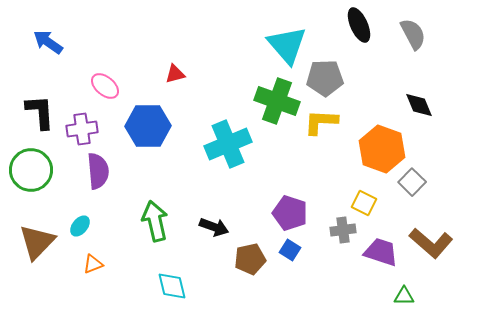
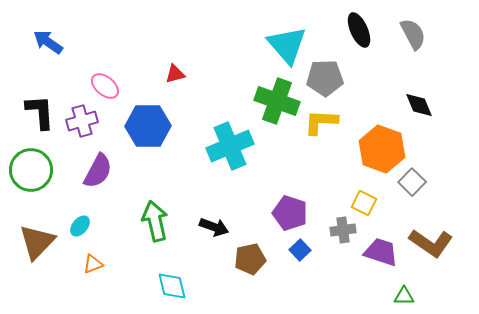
black ellipse: moved 5 px down
purple cross: moved 8 px up; rotated 8 degrees counterclockwise
cyan cross: moved 2 px right, 2 px down
purple semicircle: rotated 33 degrees clockwise
brown L-shape: rotated 6 degrees counterclockwise
blue square: moved 10 px right; rotated 15 degrees clockwise
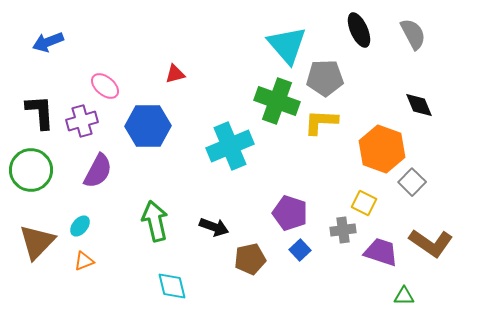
blue arrow: rotated 56 degrees counterclockwise
orange triangle: moved 9 px left, 3 px up
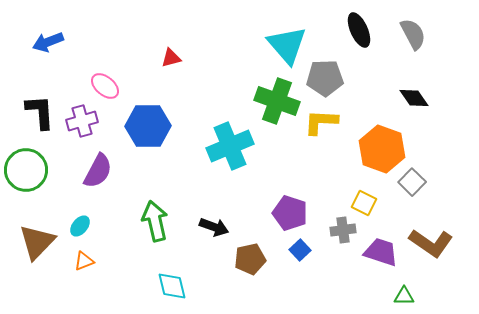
red triangle: moved 4 px left, 16 px up
black diamond: moved 5 px left, 7 px up; rotated 12 degrees counterclockwise
green circle: moved 5 px left
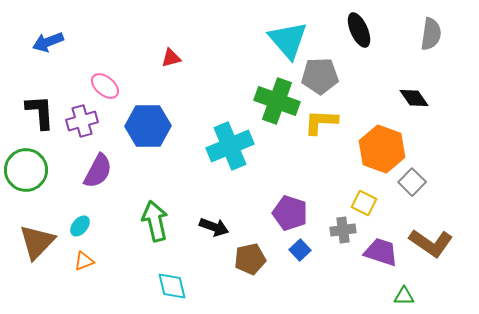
gray semicircle: moved 18 px right; rotated 36 degrees clockwise
cyan triangle: moved 1 px right, 5 px up
gray pentagon: moved 5 px left, 2 px up
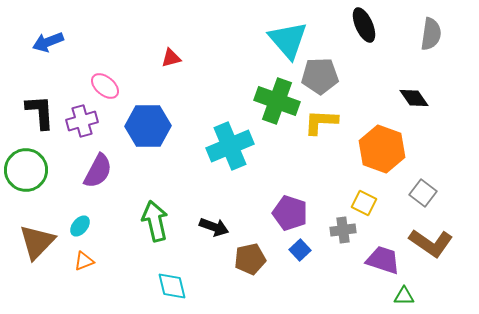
black ellipse: moved 5 px right, 5 px up
gray square: moved 11 px right, 11 px down; rotated 8 degrees counterclockwise
purple trapezoid: moved 2 px right, 8 px down
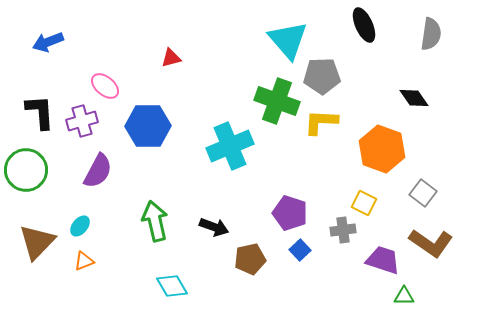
gray pentagon: moved 2 px right
cyan diamond: rotated 16 degrees counterclockwise
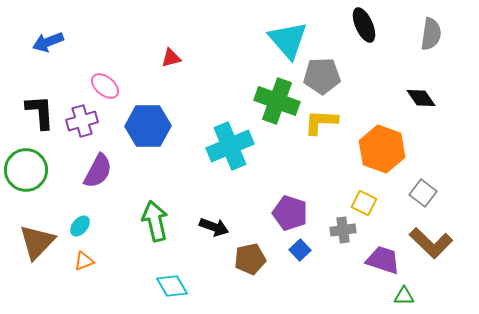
black diamond: moved 7 px right
brown L-shape: rotated 9 degrees clockwise
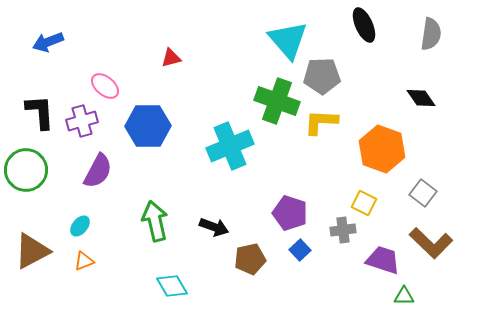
brown triangle: moved 5 px left, 9 px down; rotated 18 degrees clockwise
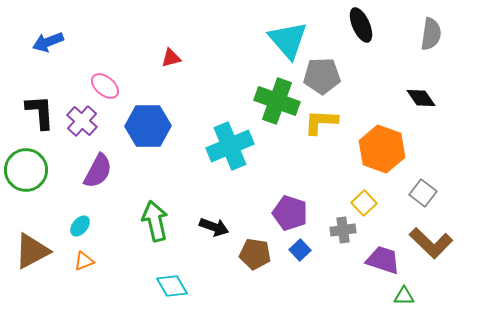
black ellipse: moved 3 px left
purple cross: rotated 32 degrees counterclockwise
yellow square: rotated 20 degrees clockwise
brown pentagon: moved 5 px right, 5 px up; rotated 20 degrees clockwise
